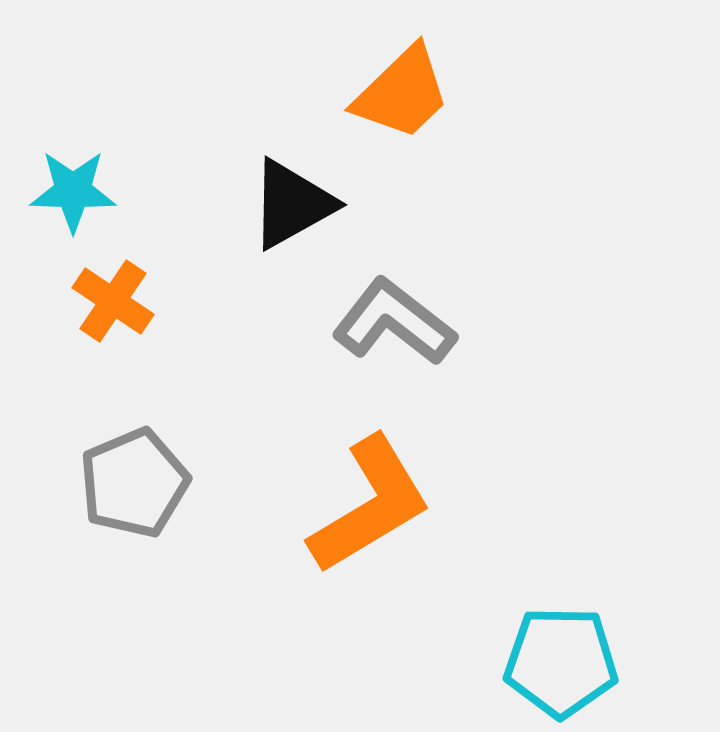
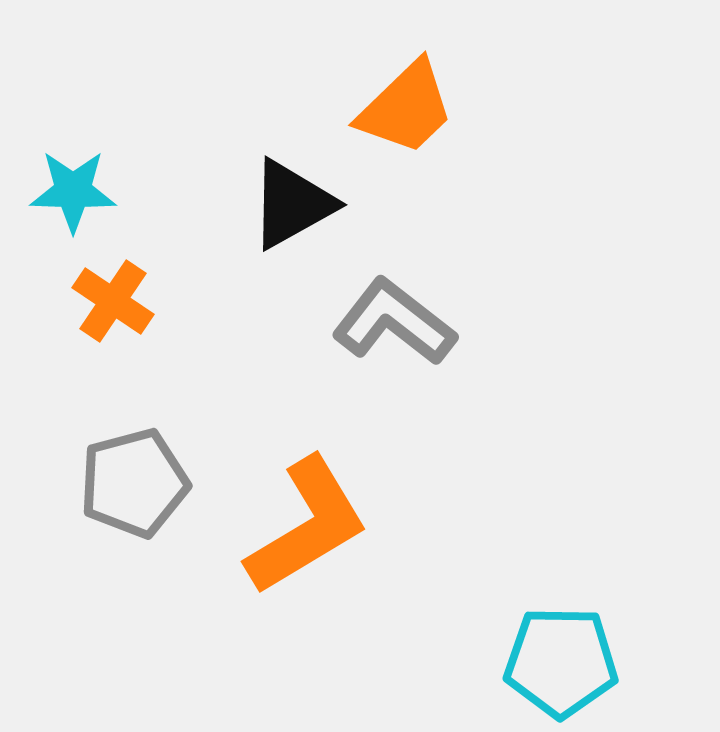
orange trapezoid: moved 4 px right, 15 px down
gray pentagon: rotated 8 degrees clockwise
orange L-shape: moved 63 px left, 21 px down
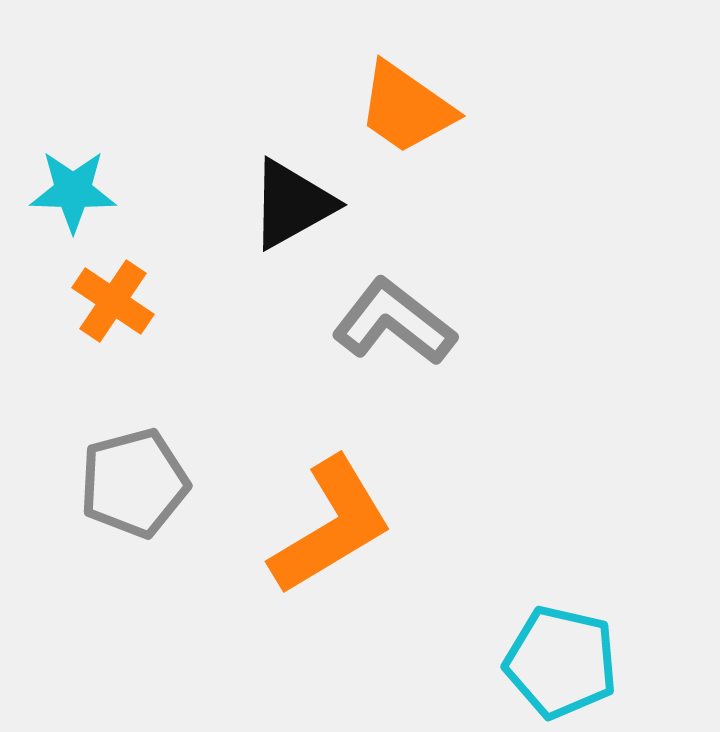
orange trapezoid: rotated 79 degrees clockwise
orange L-shape: moved 24 px right
cyan pentagon: rotated 12 degrees clockwise
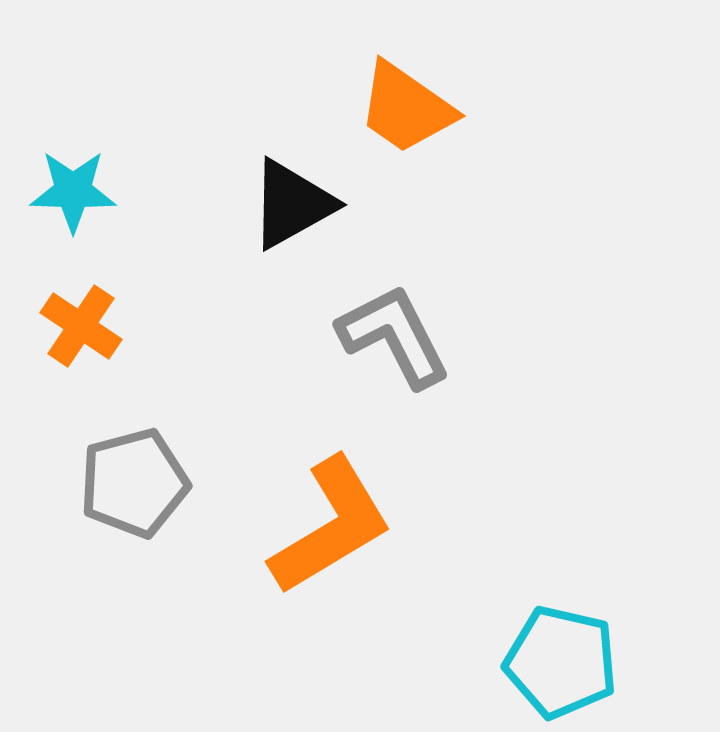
orange cross: moved 32 px left, 25 px down
gray L-shape: moved 14 px down; rotated 25 degrees clockwise
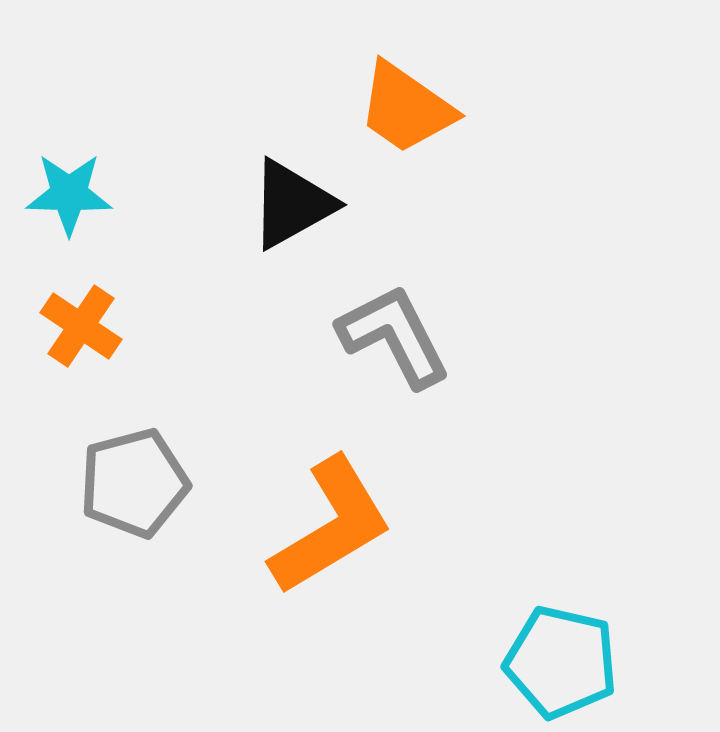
cyan star: moved 4 px left, 3 px down
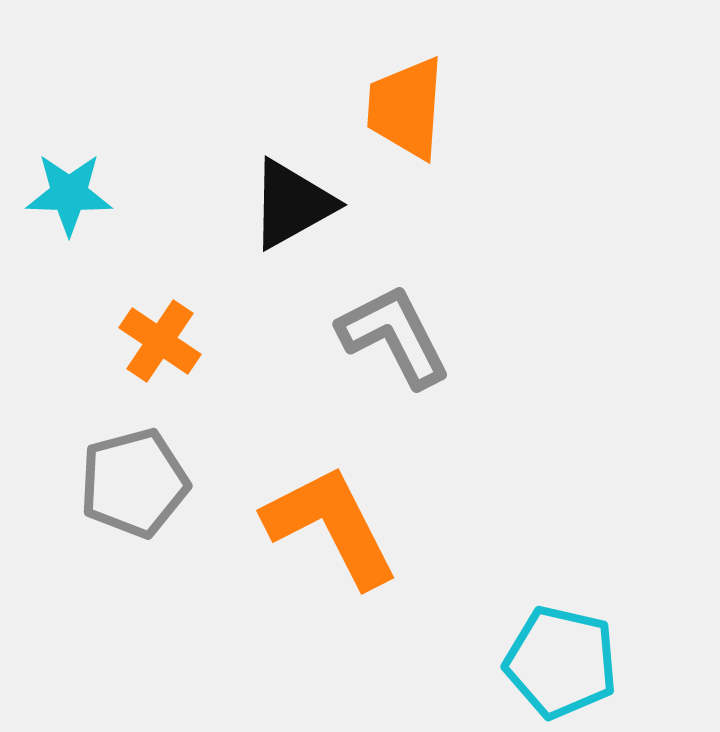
orange trapezoid: rotated 59 degrees clockwise
orange cross: moved 79 px right, 15 px down
orange L-shape: rotated 86 degrees counterclockwise
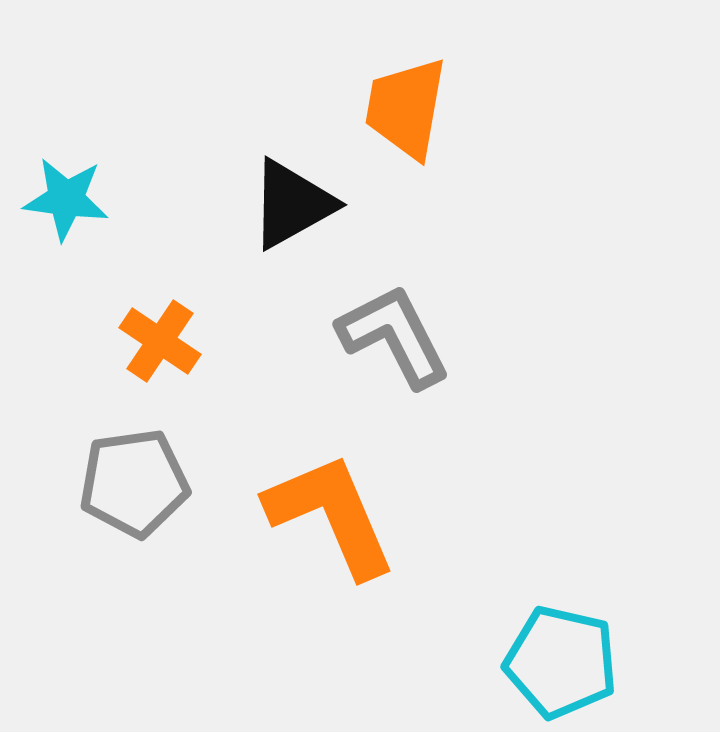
orange trapezoid: rotated 6 degrees clockwise
cyan star: moved 3 px left, 5 px down; rotated 6 degrees clockwise
gray pentagon: rotated 7 degrees clockwise
orange L-shape: moved 11 px up; rotated 4 degrees clockwise
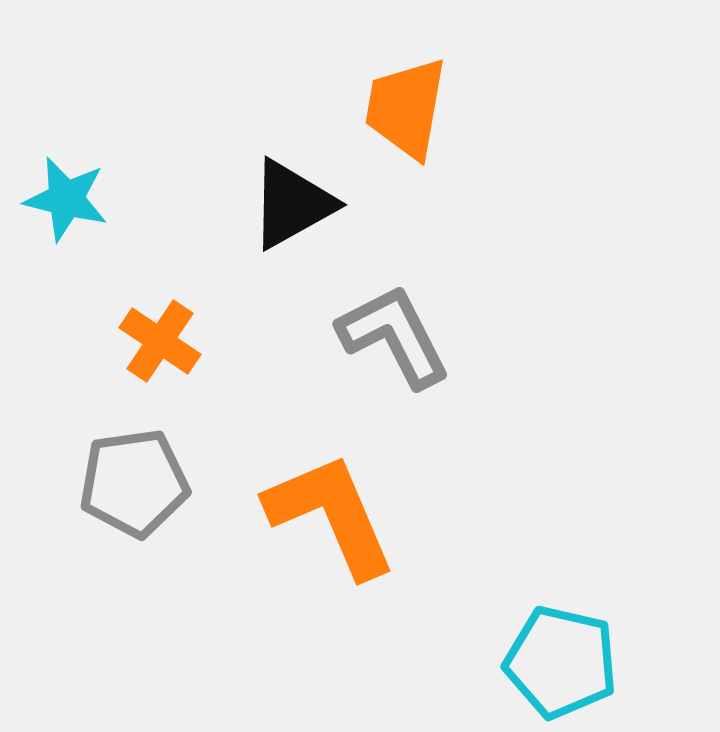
cyan star: rotated 6 degrees clockwise
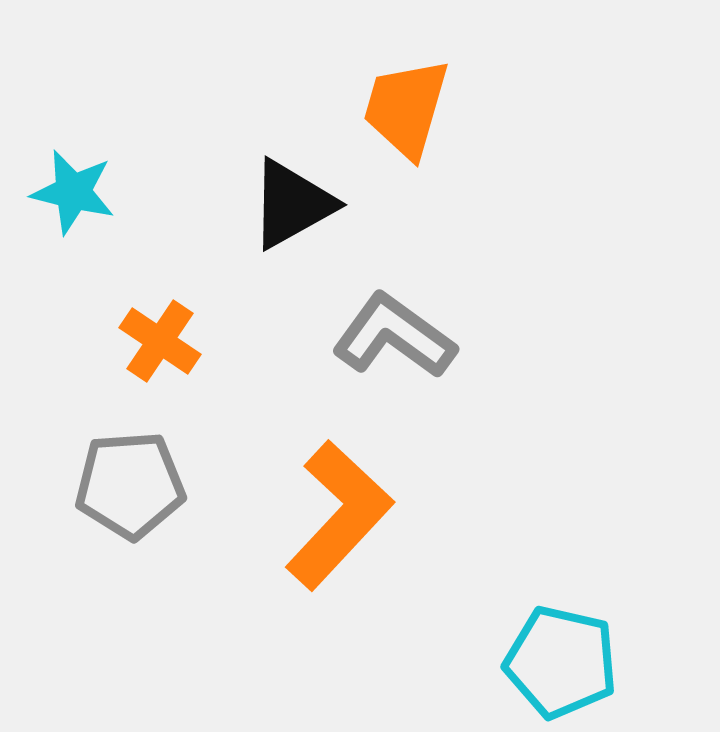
orange trapezoid: rotated 6 degrees clockwise
cyan star: moved 7 px right, 7 px up
gray L-shape: rotated 27 degrees counterclockwise
gray pentagon: moved 4 px left, 2 px down; rotated 4 degrees clockwise
orange L-shape: moved 8 px right; rotated 66 degrees clockwise
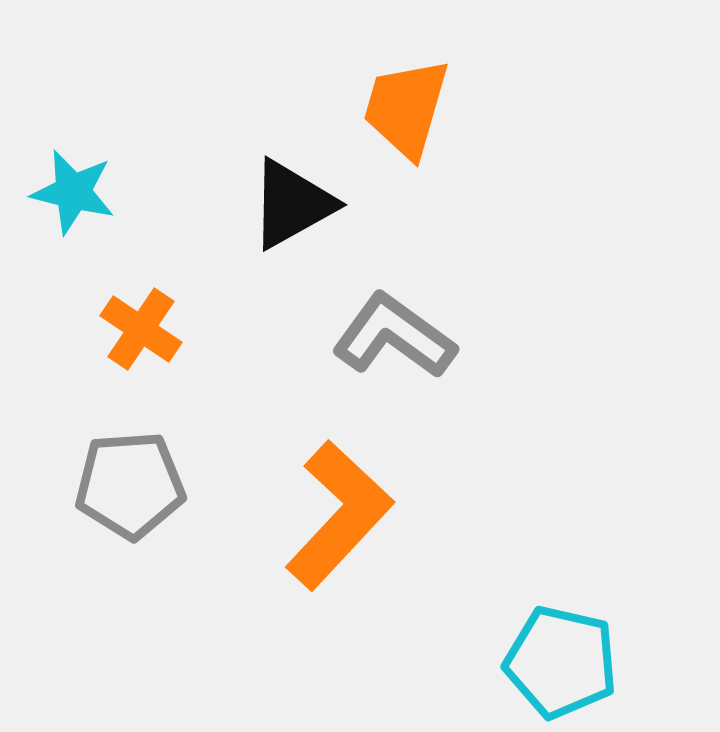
orange cross: moved 19 px left, 12 px up
